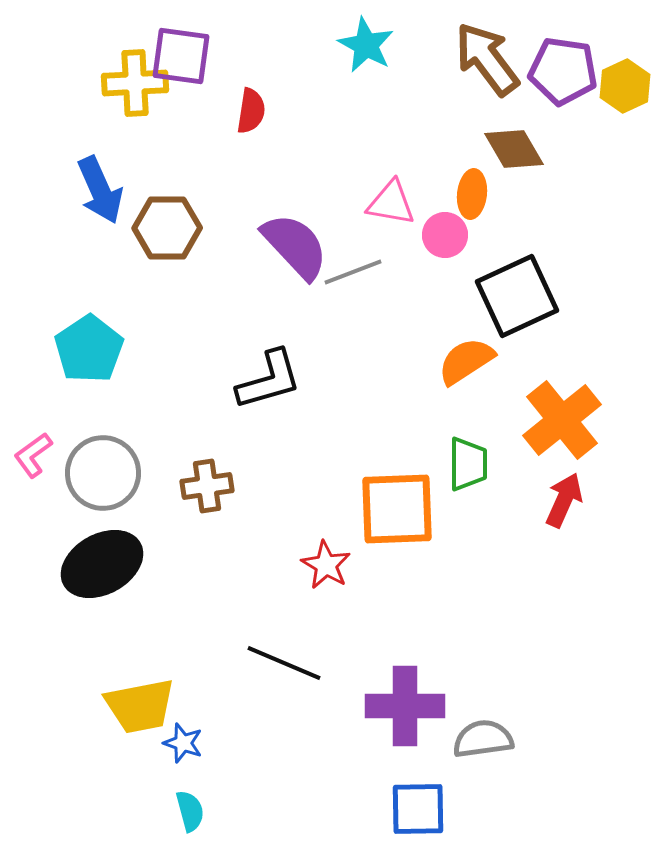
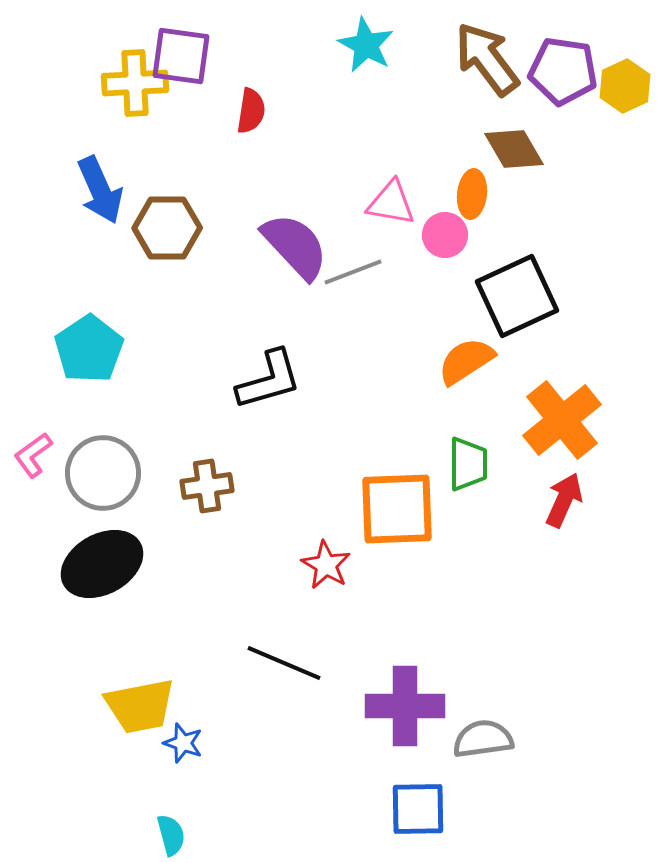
cyan semicircle: moved 19 px left, 24 px down
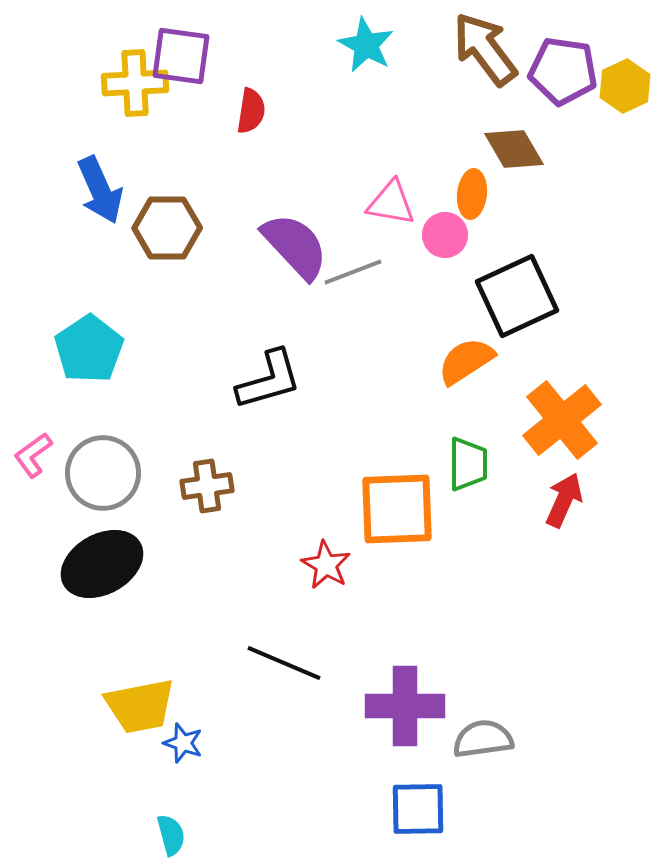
brown arrow: moved 2 px left, 10 px up
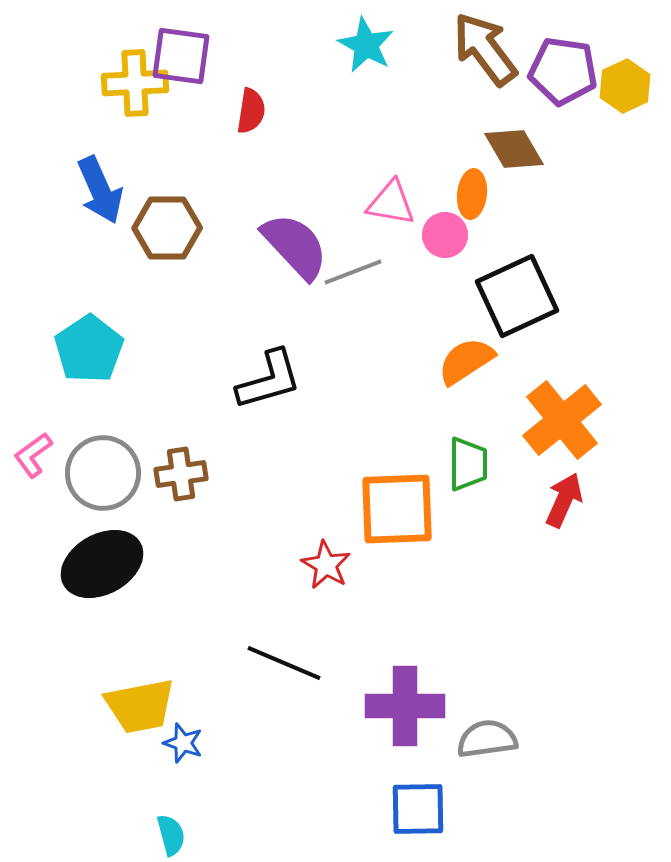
brown cross: moved 26 px left, 12 px up
gray semicircle: moved 4 px right
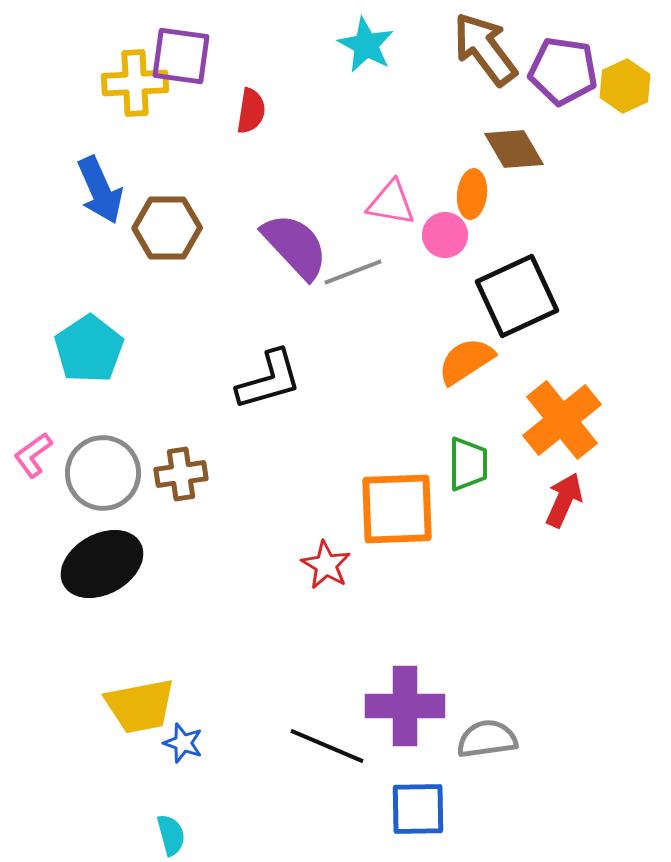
black line: moved 43 px right, 83 px down
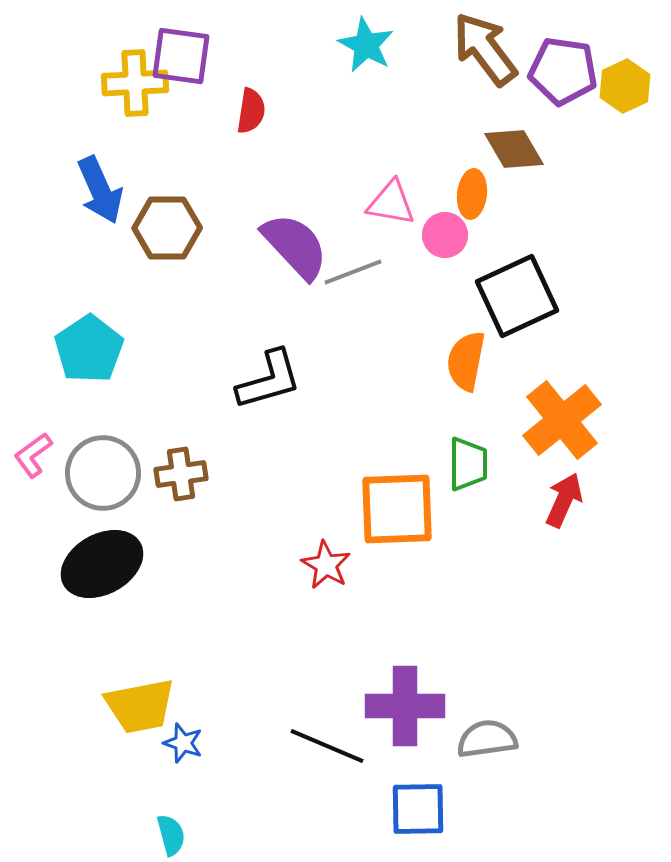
orange semicircle: rotated 46 degrees counterclockwise
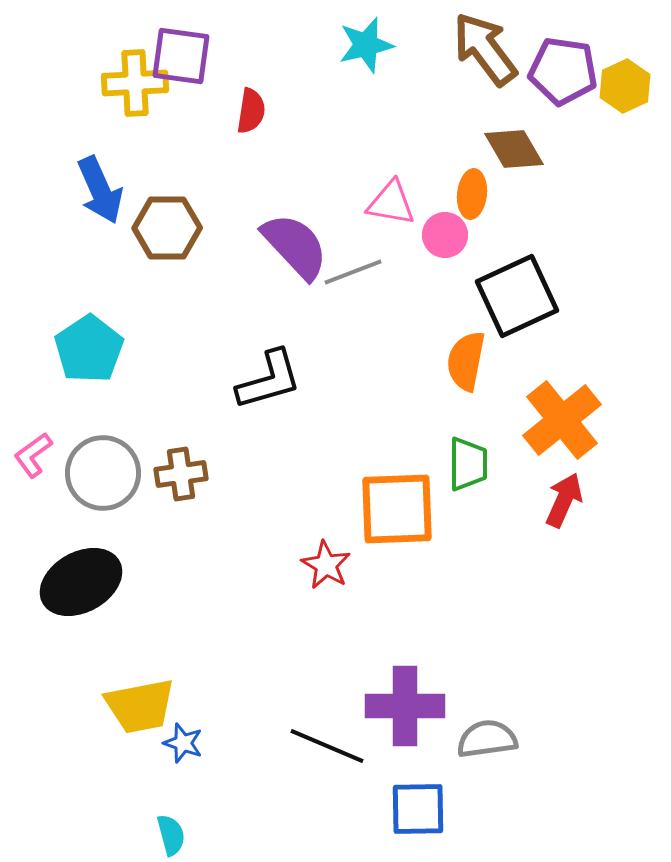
cyan star: rotated 30 degrees clockwise
black ellipse: moved 21 px left, 18 px down
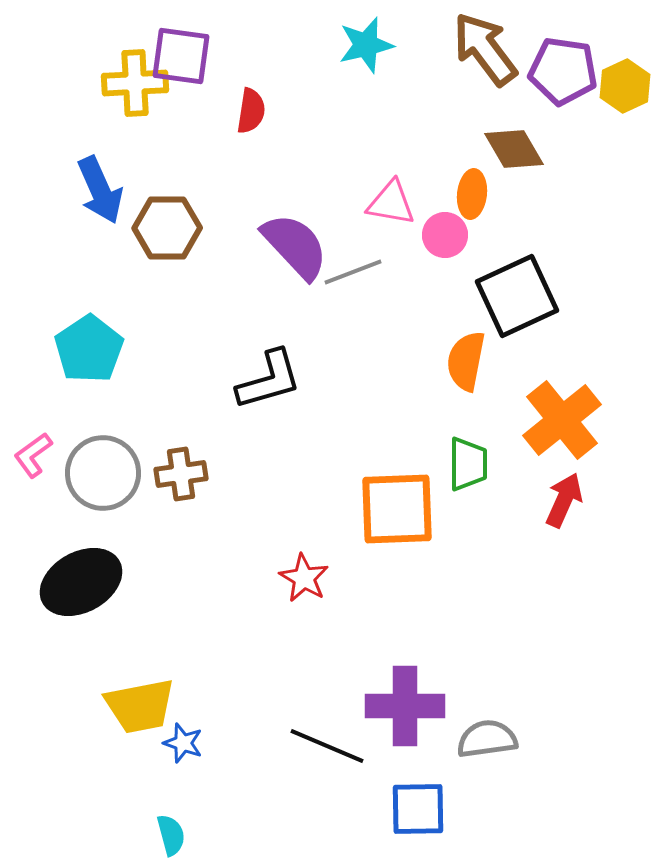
red star: moved 22 px left, 13 px down
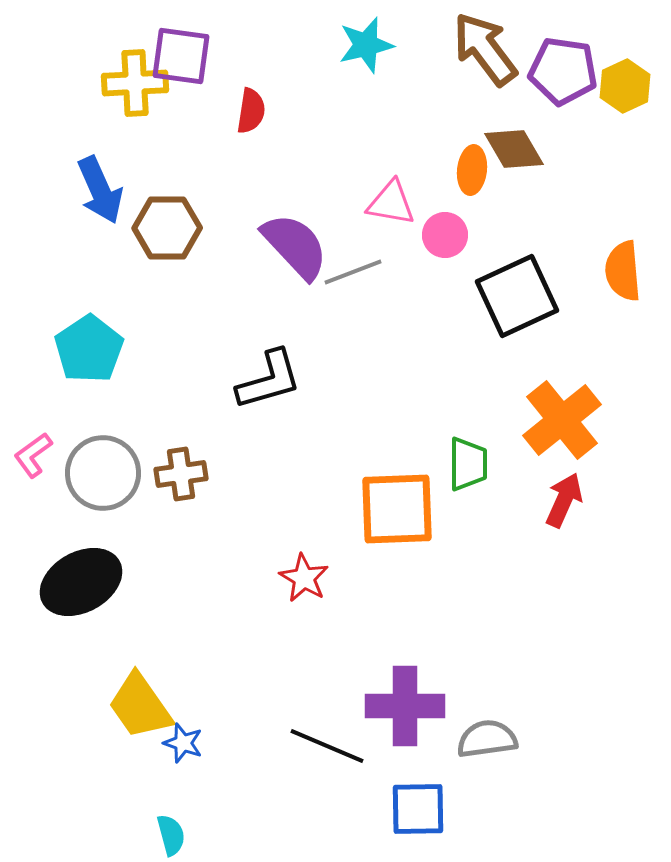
orange ellipse: moved 24 px up
orange semicircle: moved 157 px right, 90 px up; rotated 16 degrees counterclockwise
yellow trapezoid: rotated 66 degrees clockwise
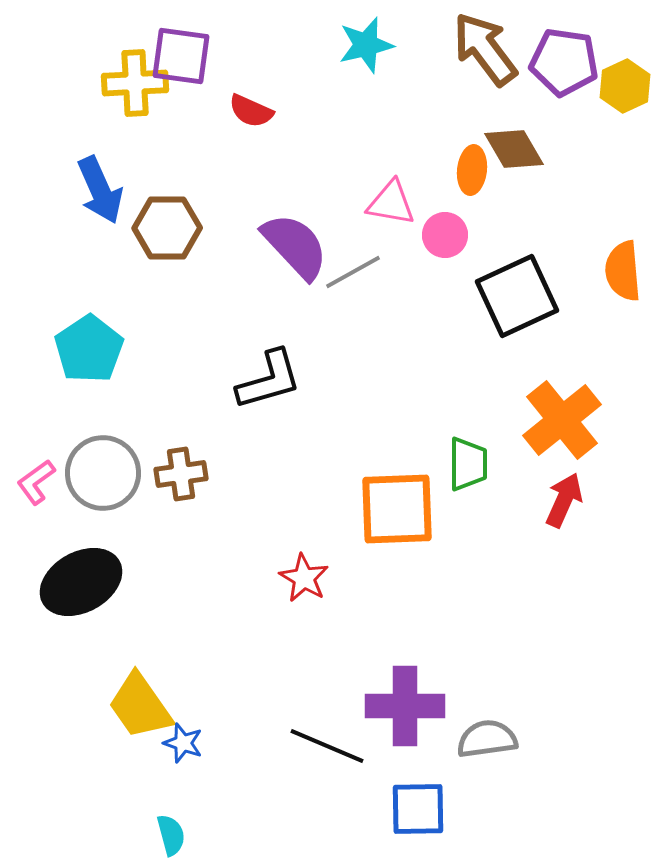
purple pentagon: moved 1 px right, 9 px up
red semicircle: rotated 105 degrees clockwise
gray line: rotated 8 degrees counterclockwise
pink L-shape: moved 3 px right, 27 px down
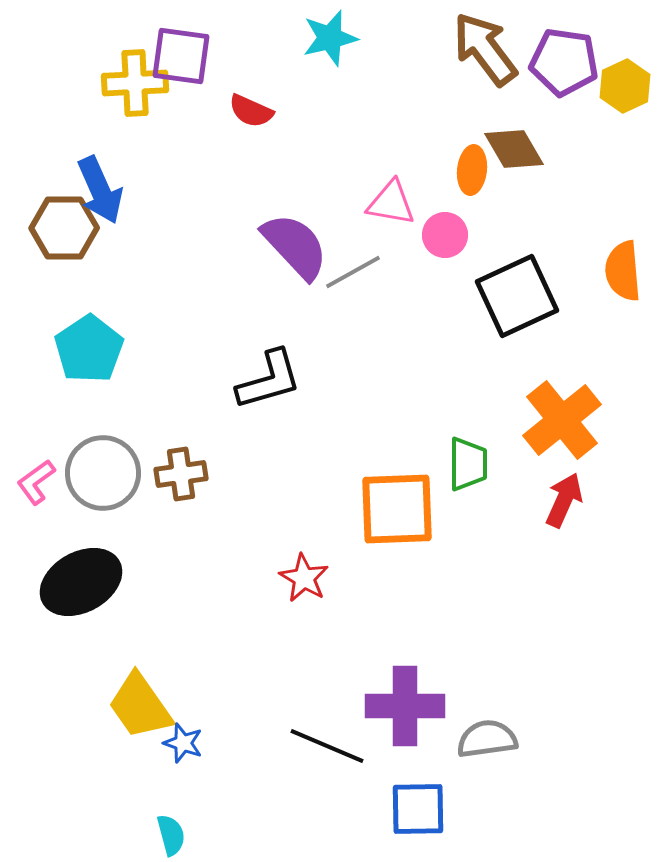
cyan star: moved 36 px left, 7 px up
brown hexagon: moved 103 px left
